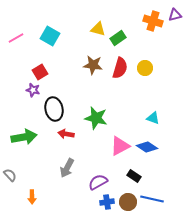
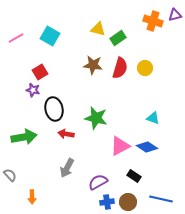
blue line: moved 9 px right
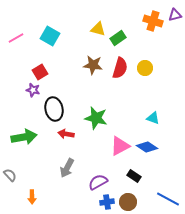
blue line: moved 7 px right; rotated 15 degrees clockwise
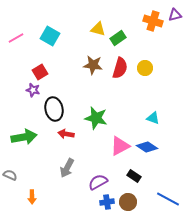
gray semicircle: rotated 24 degrees counterclockwise
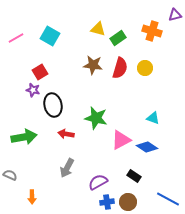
orange cross: moved 1 px left, 10 px down
black ellipse: moved 1 px left, 4 px up
pink triangle: moved 1 px right, 6 px up
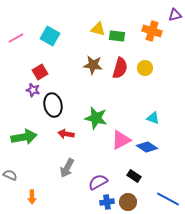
green rectangle: moved 1 px left, 2 px up; rotated 42 degrees clockwise
